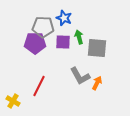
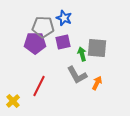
green arrow: moved 3 px right, 17 px down
purple square: rotated 14 degrees counterclockwise
gray L-shape: moved 3 px left, 1 px up
yellow cross: rotated 16 degrees clockwise
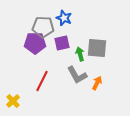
purple square: moved 1 px left, 1 px down
green arrow: moved 2 px left
red line: moved 3 px right, 5 px up
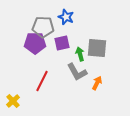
blue star: moved 2 px right, 1 px up
gray L-shape: moved 3 px up
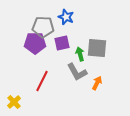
yellow cross: moved 1 px right, 1 px down
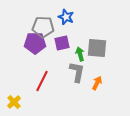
gray L-shape: rotated 140 degrees counterclockwise
